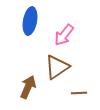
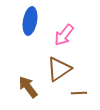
brown triangle: moved 2 px right, 2 px down
brown arrow: rotated 60 degrees counterclockwise
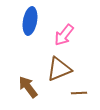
brown triangle: rotated 12 degrees clockwise
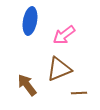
pink arrow: rotated 15 degrees clockwise
brown arrow: moved 1 px left, 2 px up
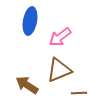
pink arrow: moved 4 px left, 2 px down
brown triangle: moved 1 px down
brown arrow: rotated 20 degrees counterclockwise
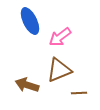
blue ellipse: rotated 36 degrees counterclockwise
brown arrow: rotated 15 degrees counterclockwise
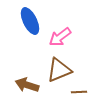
brown line: moved 1 px up
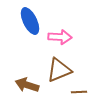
pink arrow: rotated 140 degrees counterclockwise
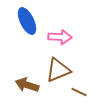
blue ellipse: moved 3 px left
brown triangle: moved 1 px left
brown line: rotated 28 degrees clockwise
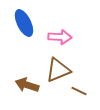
blue ellipse: moved 3 px left, 2 px down
brown line: moved 1 px up
